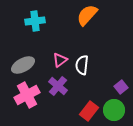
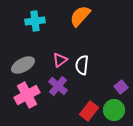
orange semicircle: moved 7 px left, 1 px down
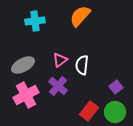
purple square: moved 5 px left
pink cross: moved 1 px left
green circle: moved 1 px right, 2 px down
